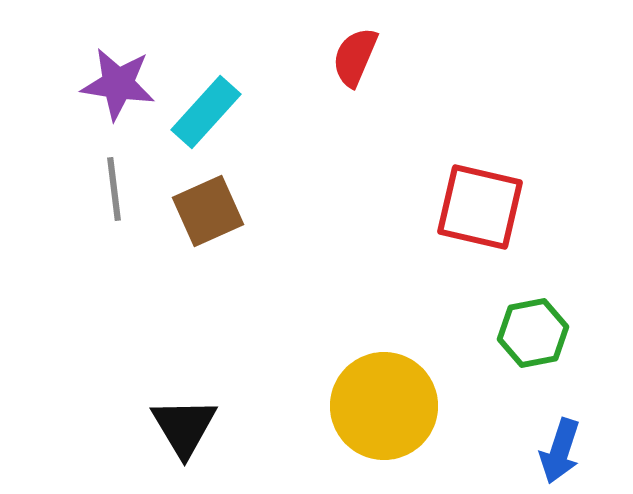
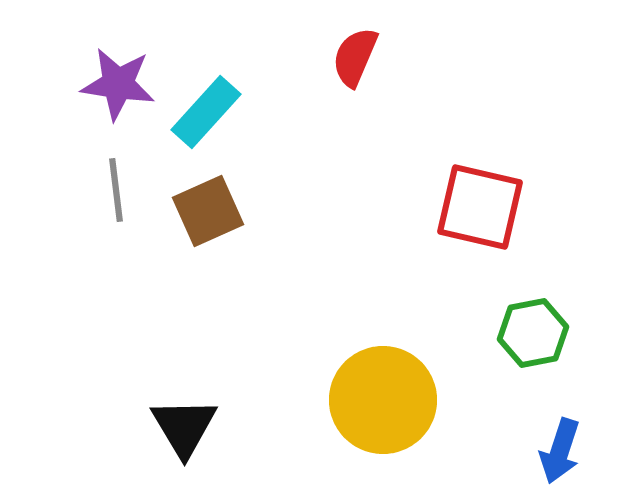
gray line: moved 2 px right, 1 px down
yellow circle: moved 1 px left, 6 px up
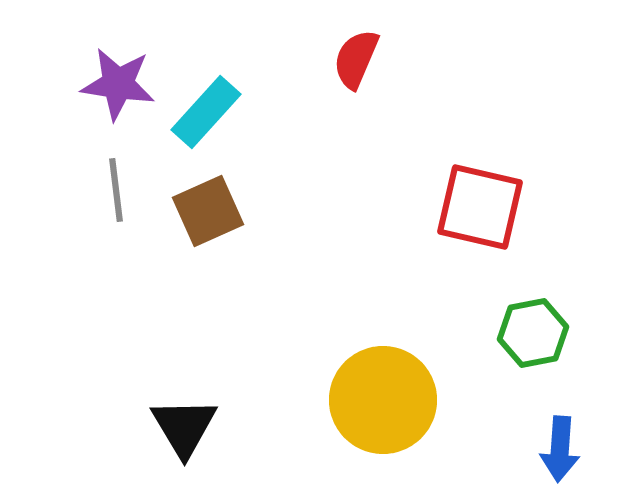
red semicircle: moved 1 px right, 2 px down
blue arrow: moved 2 px up; rotated 14 degrees counterclockwise
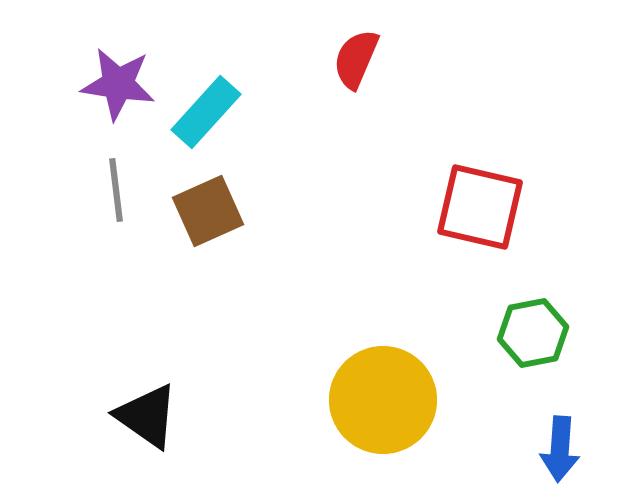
black triangle: moved 37 px left, 11 px up; rotated 24 degrees counterclockwise
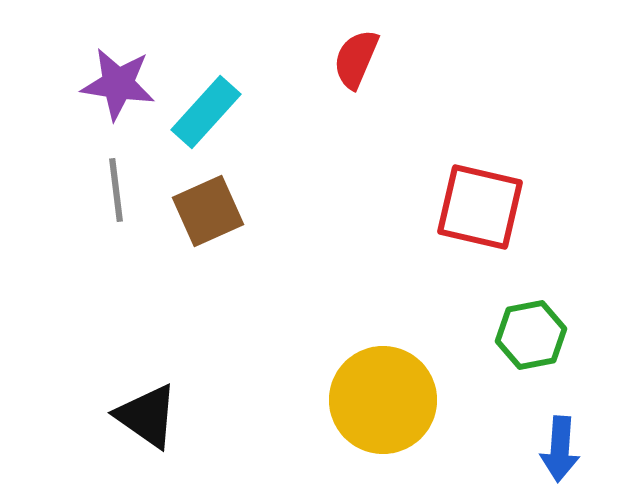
green hexagon: moved 2 px left, 2 px down
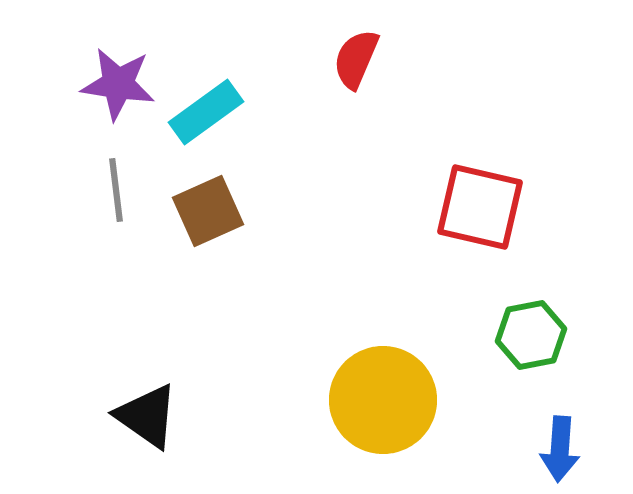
cyan rectangle: rotated 12 degrees clockwise
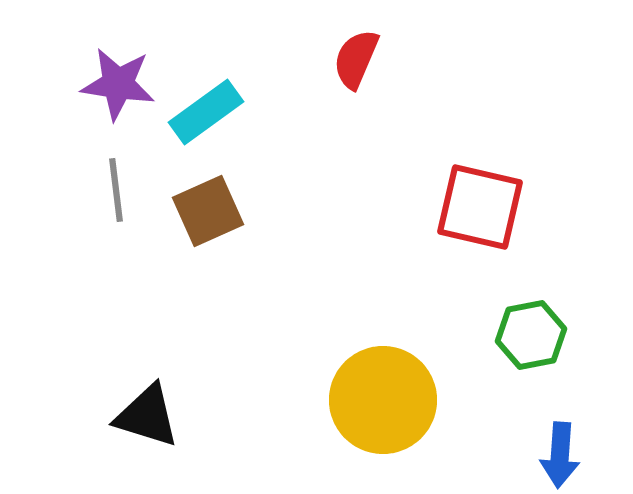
black triangle: rotated 18 degrees counterclockwise
blue arrow: moved 6 px down
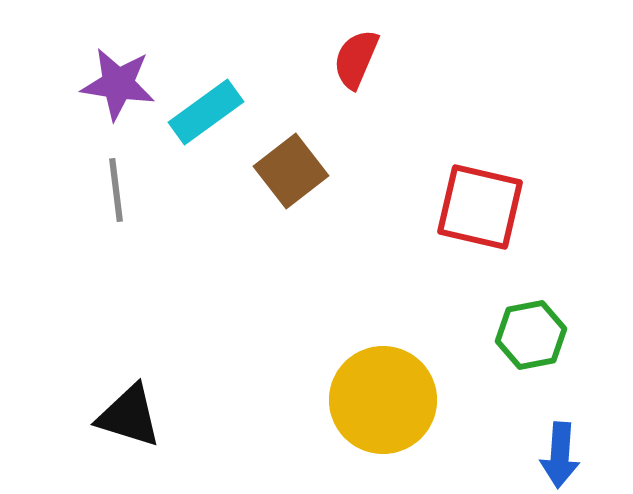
brown square: moved 83 px right, 40 px up; rotated 14 degrees counterclockwise
black triangle: moved 18 px left
